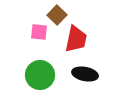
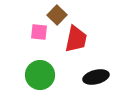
black ellipse: moved 11 px right, 3 px down; rotated 25 degrees counterclockwise
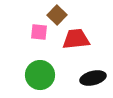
red trapezoid: rotated 108 degrees counterclockwise
black ellipse: moved 3 px left, 1 px down
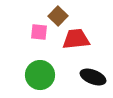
brown square: moved 1 px right, 1 px down
black ellipse: moved 1 px up; rotated 35 degrees clockwise
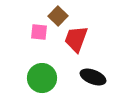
red trapezoid: rotated 64 degrees counterclockwise
green circle: moved 2 px right, 3 px down
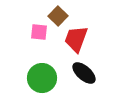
black ellipse: moved 9 px left, 4 px up; rotated 20 degrees clockwise
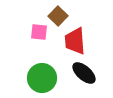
red trapezoid: moved 1 px left, 2 px down; rotated 24 degrees counterclockwise
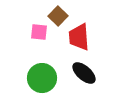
red trapezoid: moved 4 px right, 4 px up
